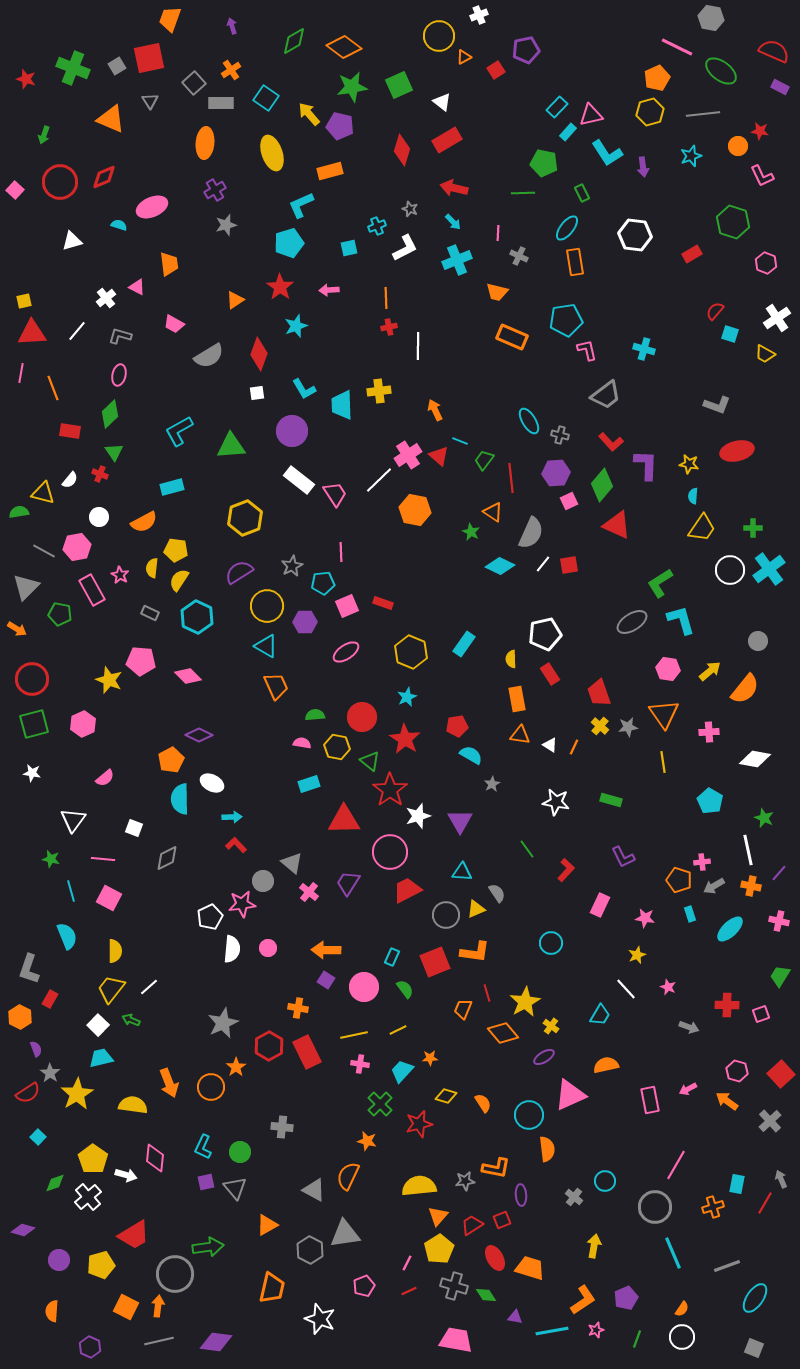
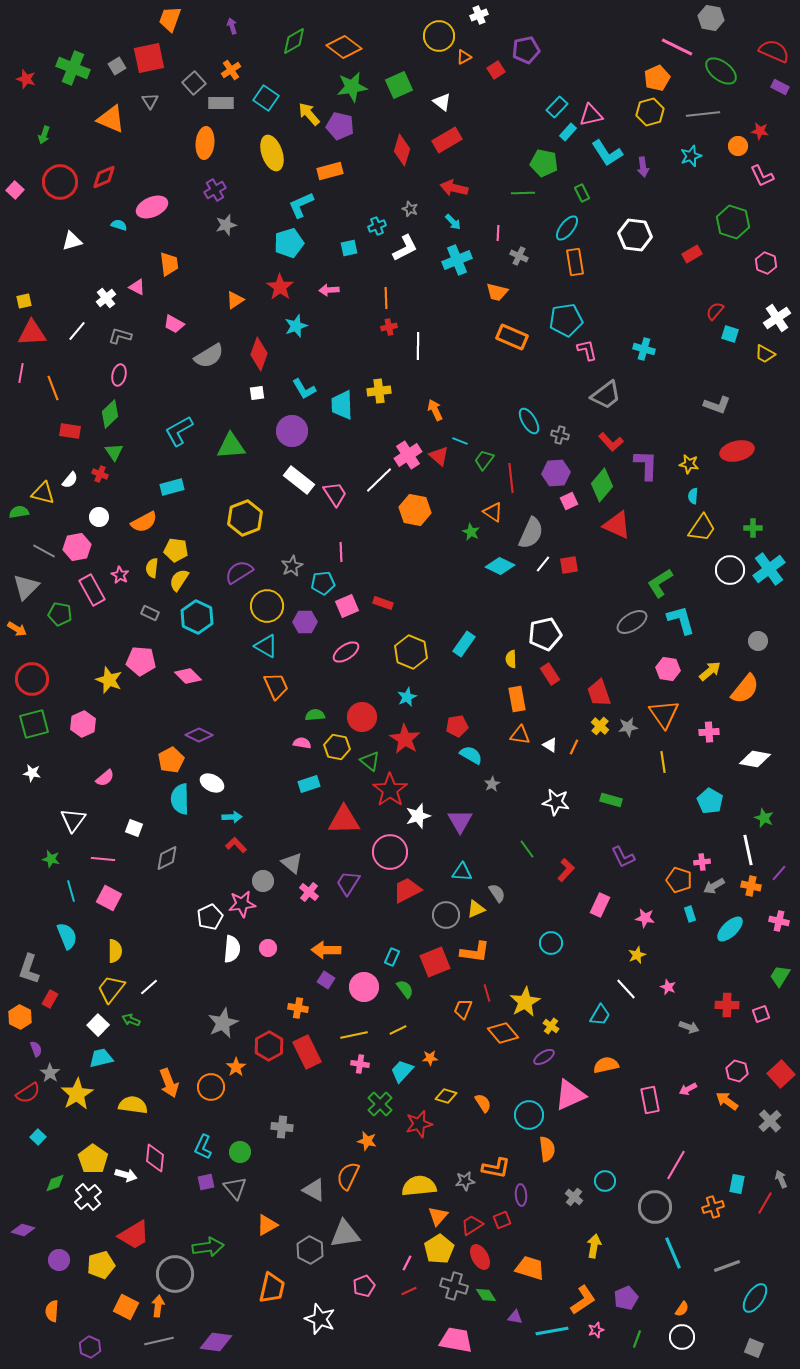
red ellipse at (495, 1258): moved 15 px left, 1 px up
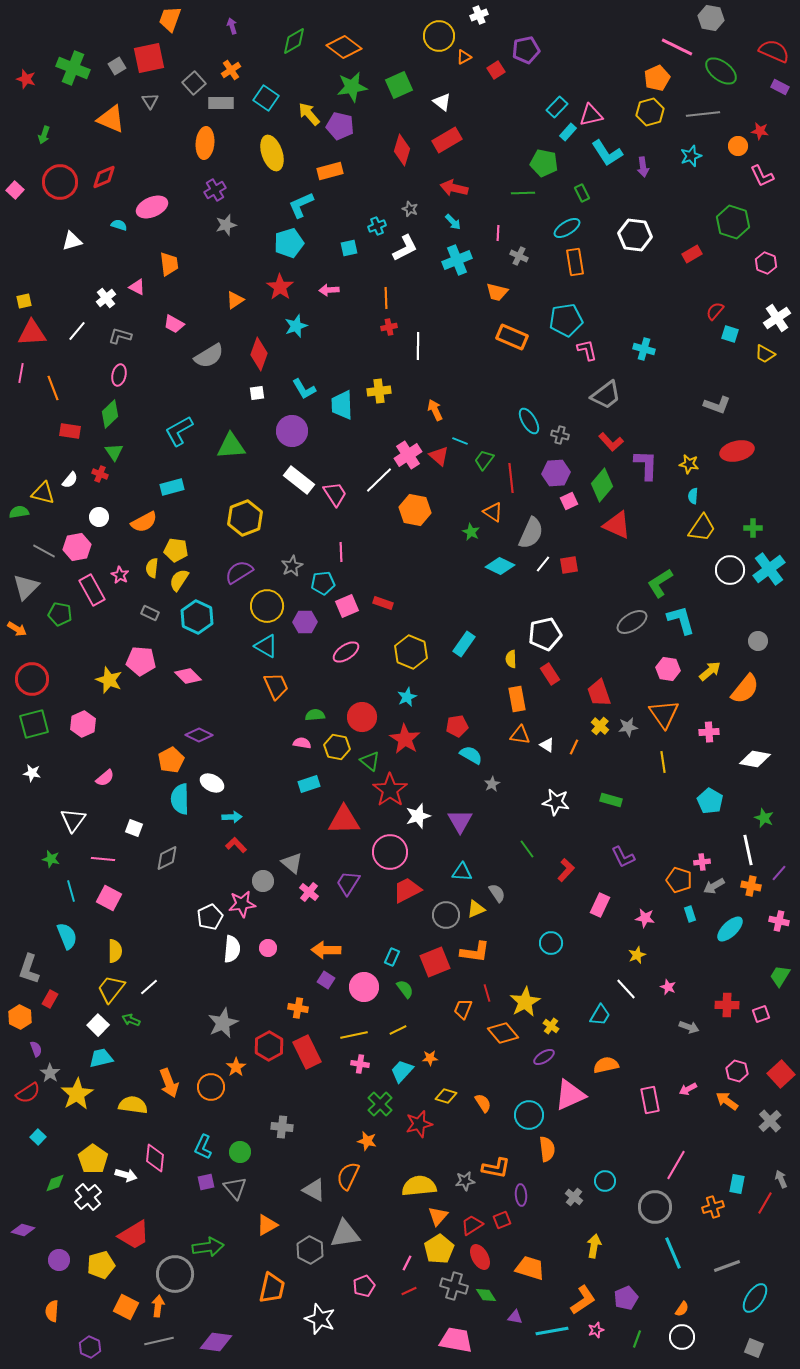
cyan ellipse at (567, 228): rotated 20 degrees clockwise
white triangle at (550, 745): moved 3 px left
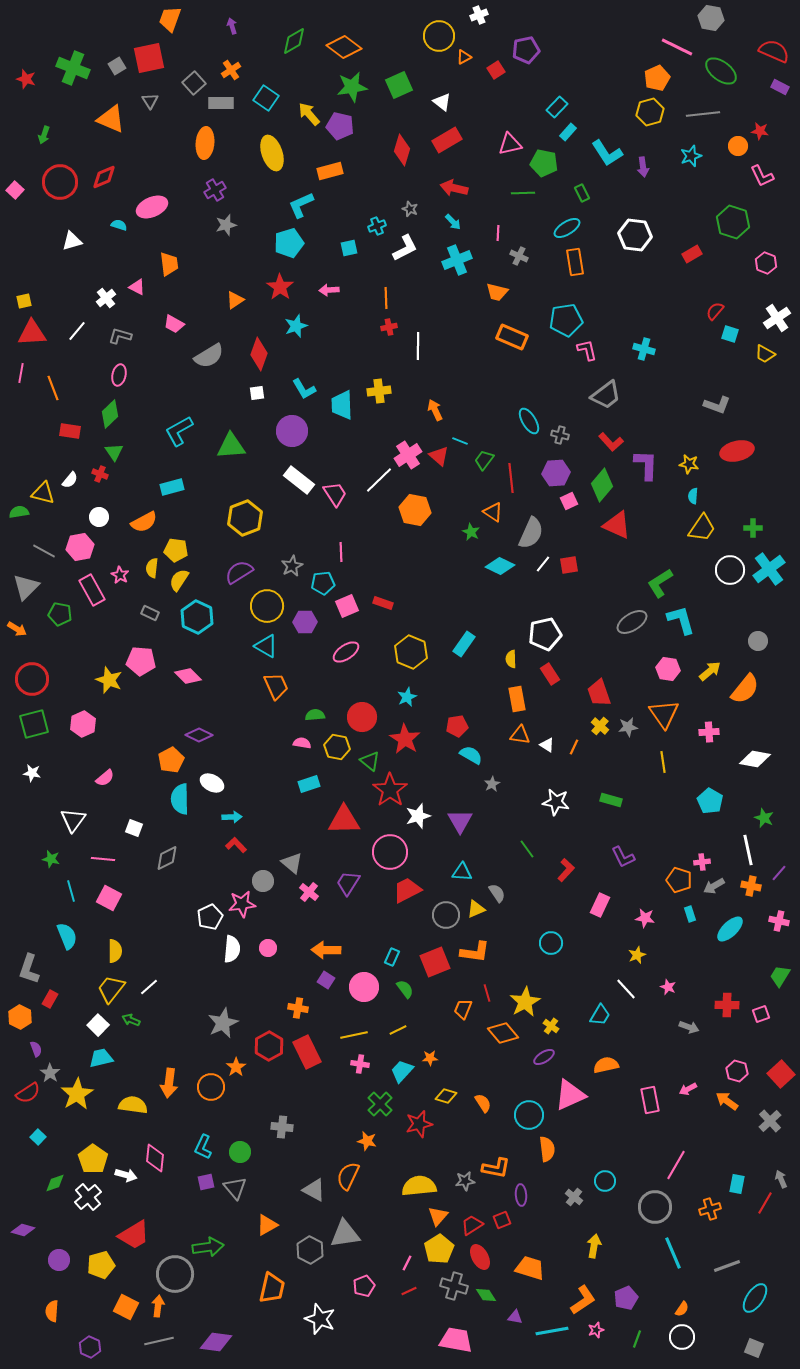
pink triangle at (591, 115): moved 81 px left, 29 px down
pink hexagon at (77, 547): moved 3 px right
orange arrow at (169, 1083): rotated 28 degrees clockwise
orange cross at (713, 1207): moved 3 px left, 2 px down
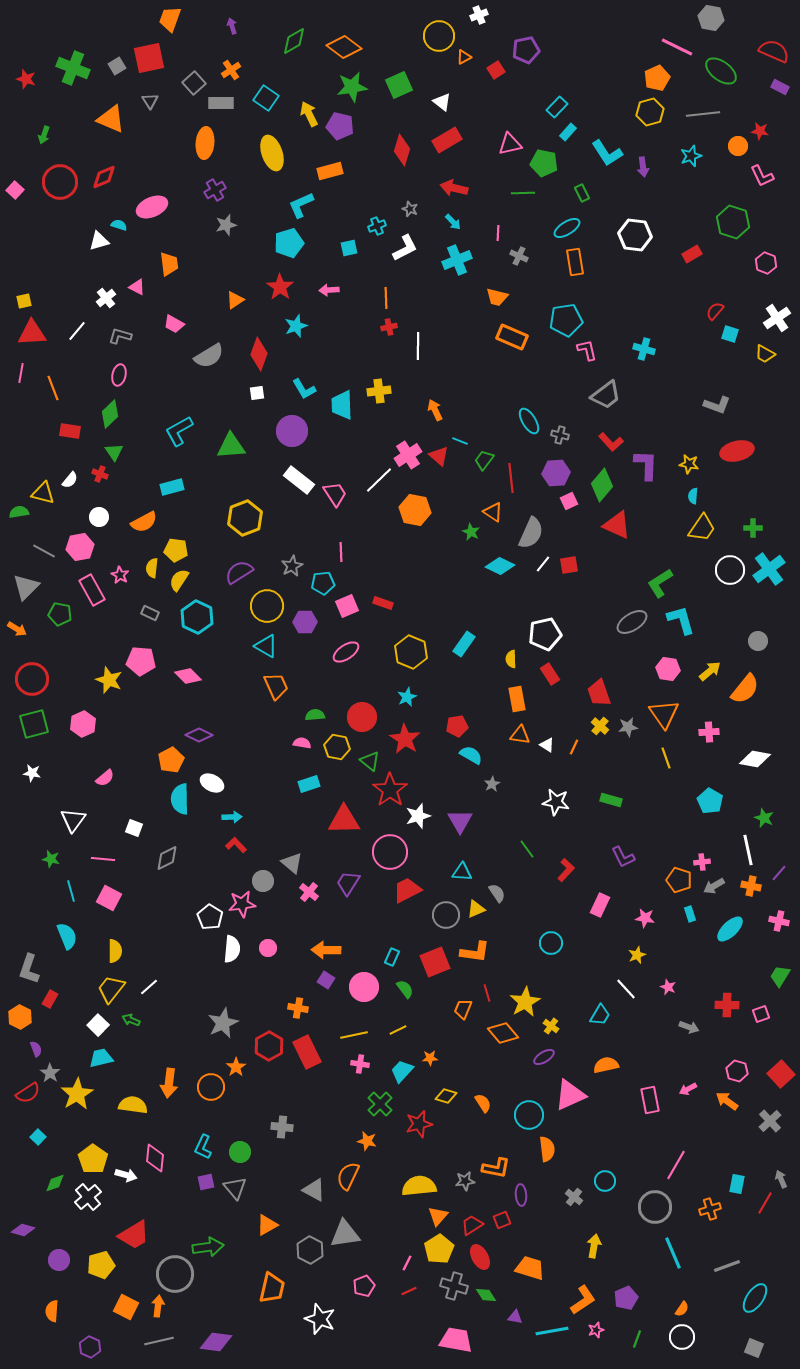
yellow arrow at (309, 114): rotated 15 degrees clockwise
white triangle at (72, 241): moved 27 px right
orange trapezoid at (497, 292): moved 5 px down
yellow line at (663, 762): moved 3 px right, 4 px up; rotated 10 degrees counterclockwise
white pentagon at (210, 917): rotated 15 degrees counterclockwise
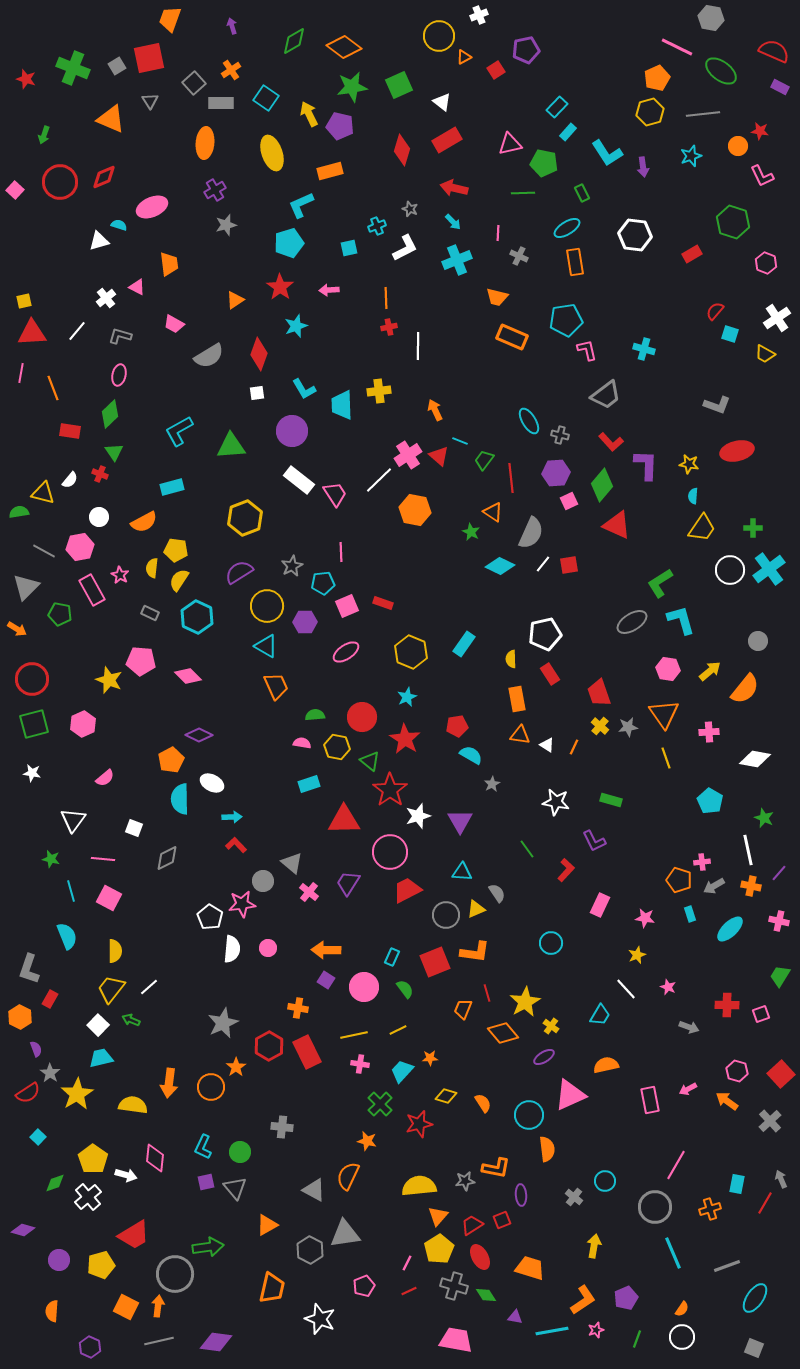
purple L-shape at (623, 857): moved 29 px left, 16 px up
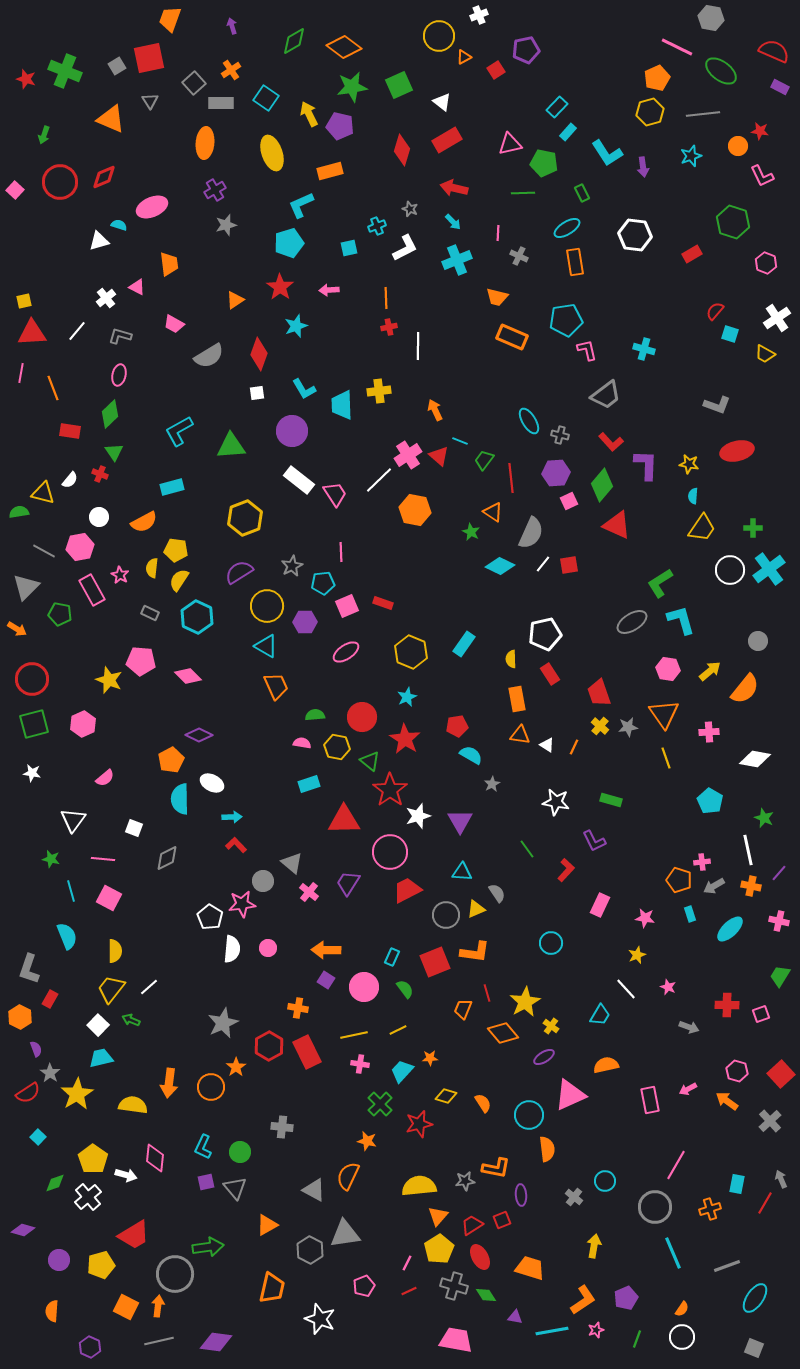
green cross at (73, 68): moved 8 px left, 3 px down
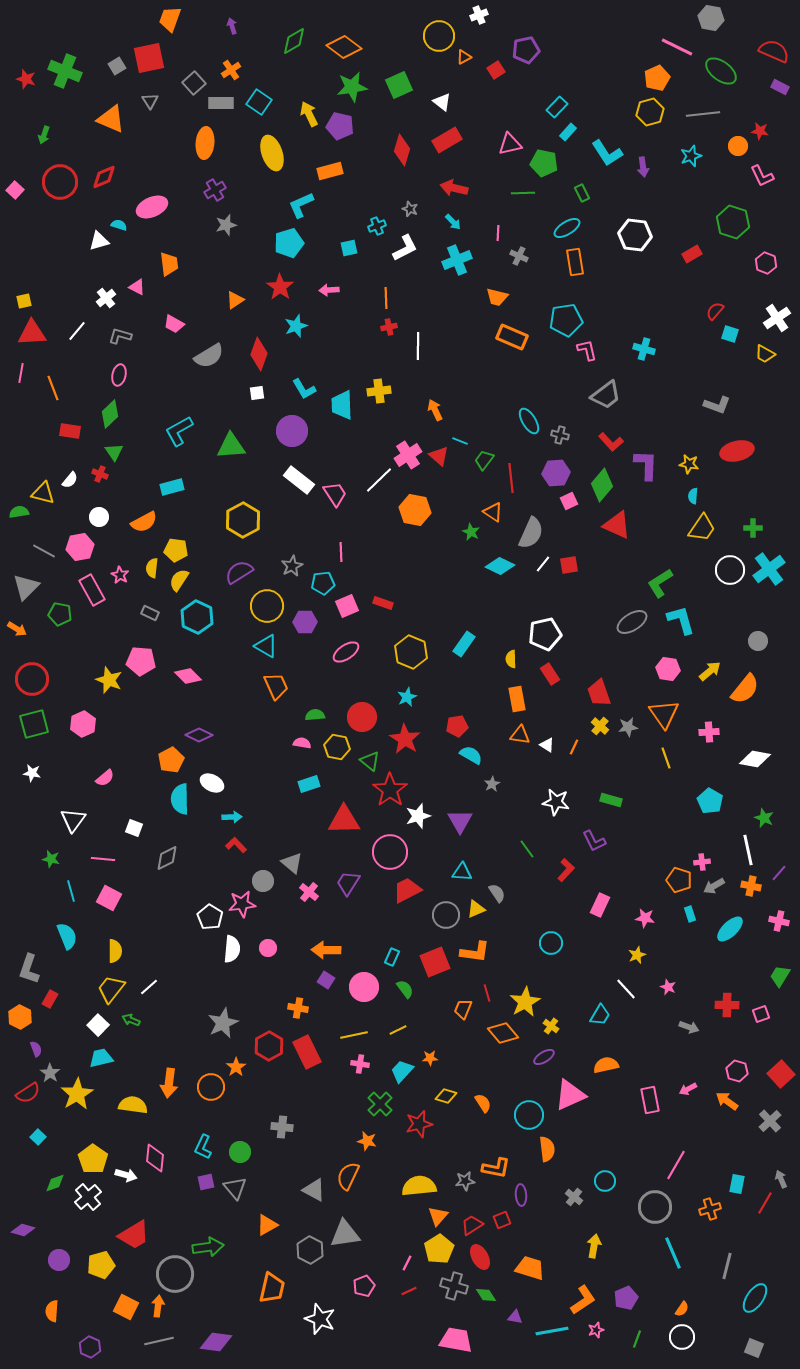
cyan square at (266, 98): moved 7 px left, 4 px down
yellow hexagon at (245, 518): moved 2 px left, 2 px down; rotated 8 degrees counterclockwise
gray line at (727, 1266): rotated 56 degrees counterclockwise
